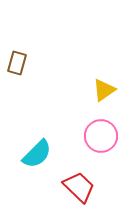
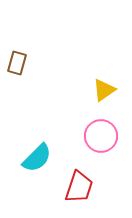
cyan semicircle: moved 4 px down
red trapezoid: rotated 64 degrees clockwise
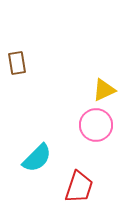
brown rectangle: rotated 25 degrees counterclockwise
yellow triangle: rotated 10 degrees clockwise
pink circle: moved 5 px left, 11 px up
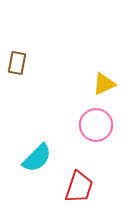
brown rectangle: rotated 20 degrees clockwise
yellow triangle: moved 6 px up
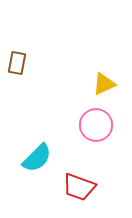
red trapezoid: rotated 92 degrees clockwise
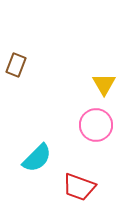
brown rectangle: moved 1 px left, 2 px down; rotated 10 degrees clockwise
yellow triangle: rotated 35 degrees counterclockwise
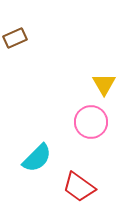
brown rectangle: moved 1 px left, 27 px up; rotated 45 degrees clockwise
pink circle: moved 5 px left, 3 px up
red trapezoid: rotated 16 degrees clockwise
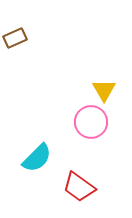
yellow triangle: moved 6 px down
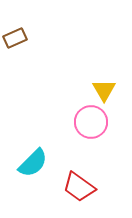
cyan semicircle: moved 4 px left, 5 px down
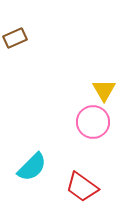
pink circle: moved 2 px right
cyan semicircle: moved 1 px left, 4 px down
red trapezoid: moved 3 px right
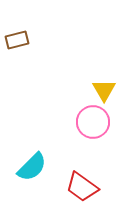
brown rectangle: moved 2 px right, 2 px down; rotated 10 degrees clockwise
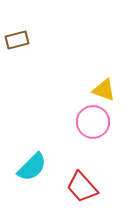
yellow triangle: rotated 40 degrees counterclockwise
red trapezoid: rotated 12 degrees clockwise
